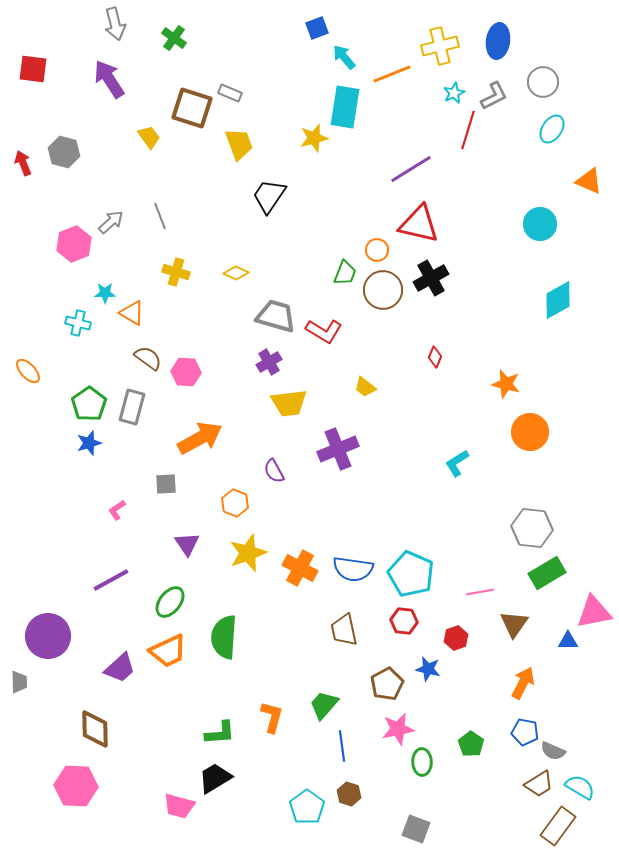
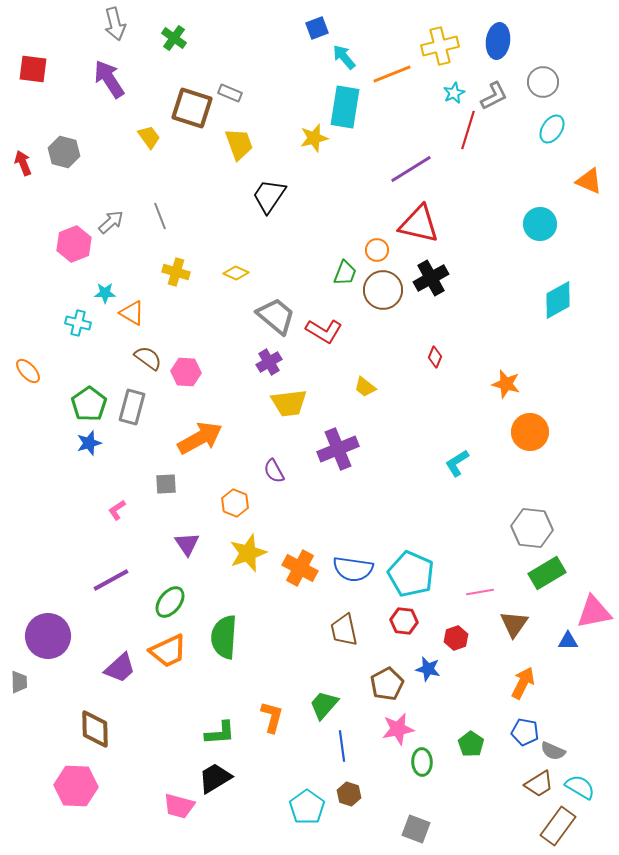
gray trapezoid at (276, 316): rotated 24 degrees clockwise
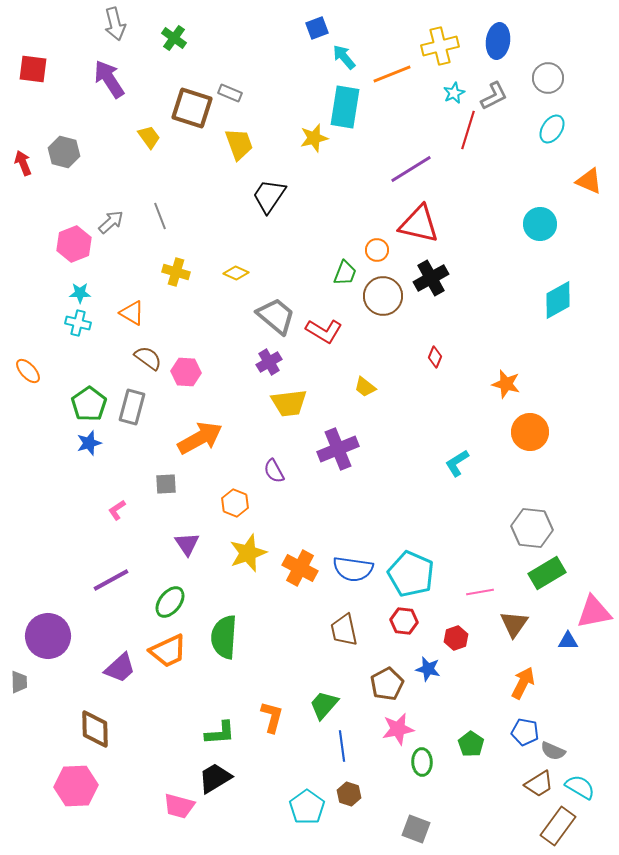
gray circle at (543, 82): moved 5 px right, 4 px up
brown circle at (383, 290): moved 6 px down
cyan star at (105, 293): moved 25 px left
pink hexagon at (76, 786): rotated 6 degrees counterclockwise
